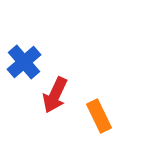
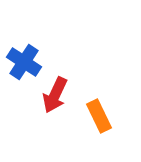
blue cross: rotated 16 degrees counterclockwise
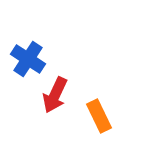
blue cross: moved 4 px right, 3 px up
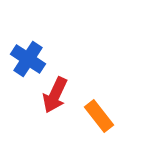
orange rectangle: rotated 12 degrees counterclockwise
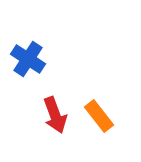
red arrow: moved 20 px down; rotated 45 degrees counterclockwise
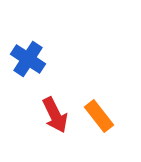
red arrow: rotated 6 degrees counterclockwise
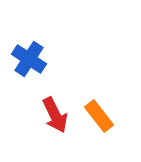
blue cross: moved 1 px right
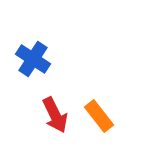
blue cross: moved 4 px right
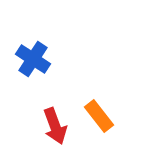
red arrow: moved 11 px down; rotated 6 degrees clockwise
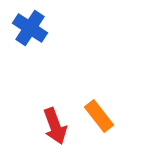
blue cross: moved 3 px left, 31 px up
